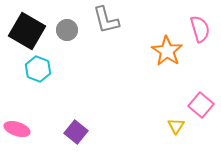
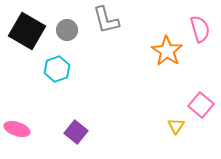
cyan hexagon: moved 19 px right; rotated 20 degrees clockwise
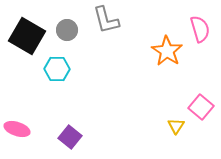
black square: moved 5 px down
cyan hexagon: rotated 20 degrees clockwise
pink square: moved 2 px down
purple square: moved 6 px left, 5 px down
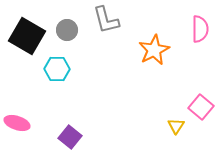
pink semicircle: rotated 16 degrees clockwise
orange star: moved 13 px left, 1 px up; rotated 12 degrees clockwise
pink ellipse: moved 6 px up
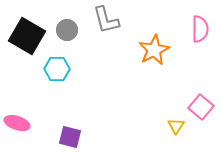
purple square: rotated 25 degrees counterclockwise
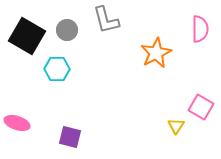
orange star: moved 2 px right, 3 px down
pink square: rotated 10 degrees counterclockwise
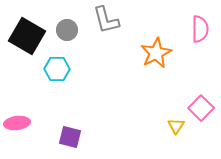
pink square: moved 1 px down; rotated 15 degrees clockwise
pink ellipse: rotated 25 degrees counterclockwise
